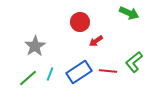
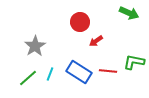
green L-shape: rotated 50 degrees clockwise
blue rectangle: rotated 65 degrees clockwise
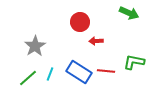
red arrow: rotated 32 degrees clockwise
red line: moved 2 px left
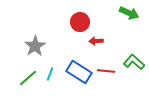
green L-shape: rotated 30 degrees clockwise
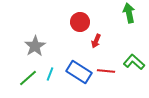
green arrow: rotated 126 degrees counterclockwise
red arrow: rotated 64 degrees counterclockwise
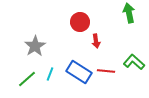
red arrow: rotated 32 degrees counterclockwise
green line: moved 1 px left, 1 px down
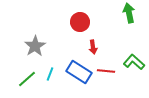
red arrow: moved 3 px left, 6 px down
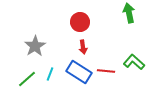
red arrow: moved 10 px left
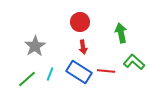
green arrow: moved 8 px left, 20 px down
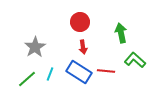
gray star: moved 1 px down
green L-shape: moved 1 px right, 2 px up
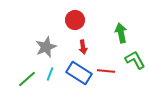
red circle: moved 5 px left, 2 px up
gray star: moved 11 px right; rotated 10 degrees clockwise
green L-shape: rotated 20 degrees clockwise
blue rectangle: moved 1 px down
